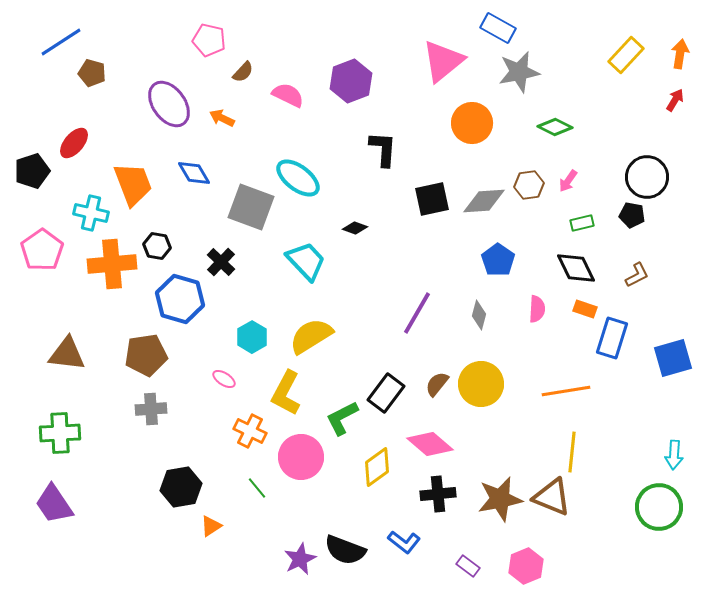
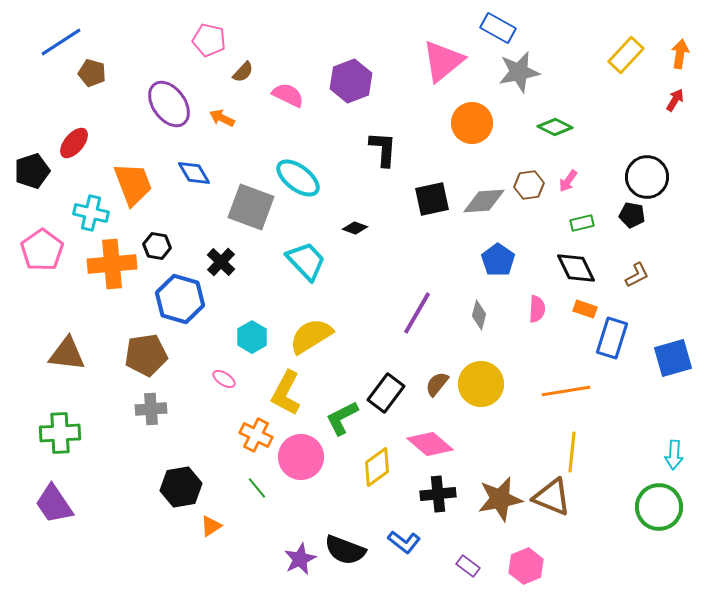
orange cross at (250, 431): moved 6 px right, 4 px down
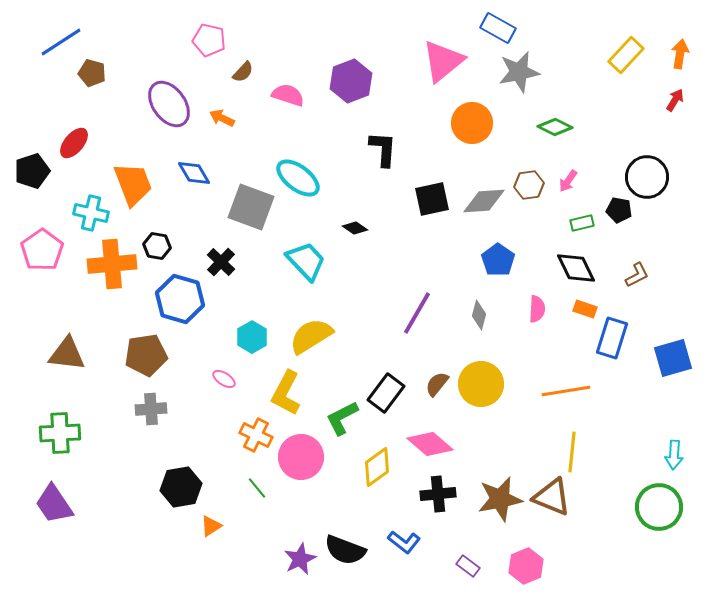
pink semicircle at (288, 95): rotated 8 degrees counterclockwise
black pentagon at (632, 215): moved 13 px left, 5 px up
black diamond at (355, 228): rotated 15 degrees clockwise
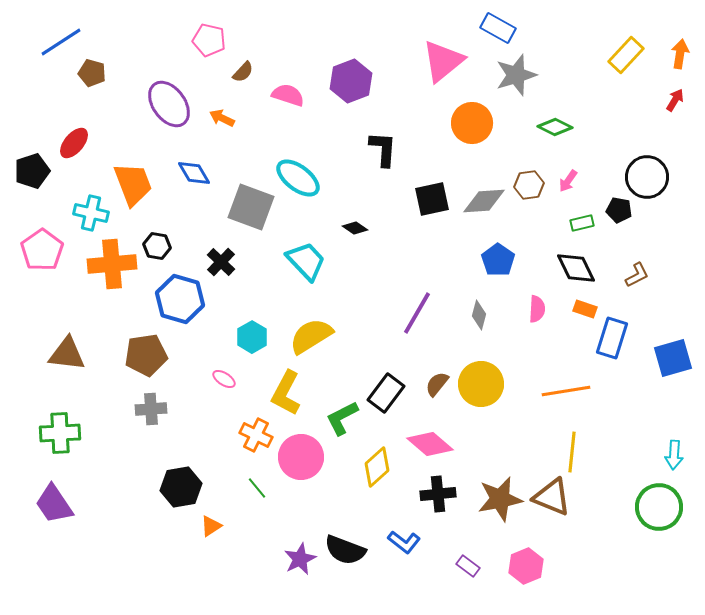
gray star at (519, 72): moved 3 px left, 3 px down; rotated 6 degrees counterclockwise
yellow diamond at (377, 467): rotated 6 degrees counterclockwise
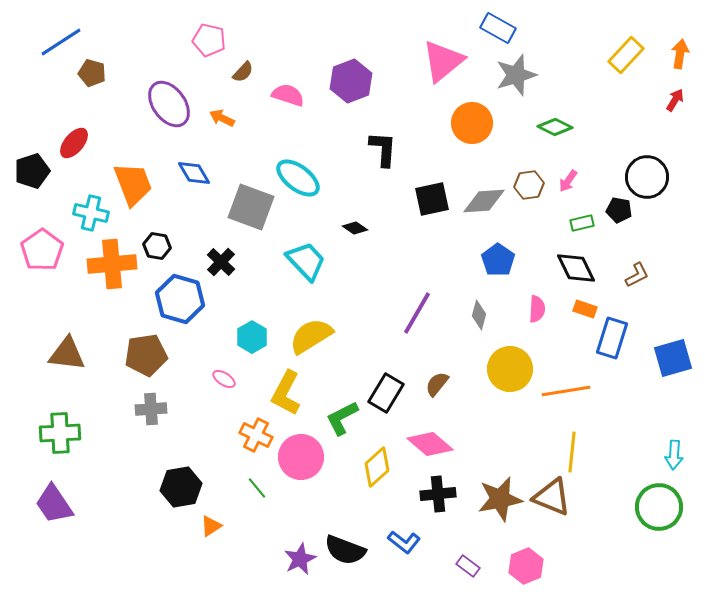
yellow circle at (481, 384): moved 29 px right, 15 px up
black rectangle at (386, 393): rotated 6 degrees counterclockwise
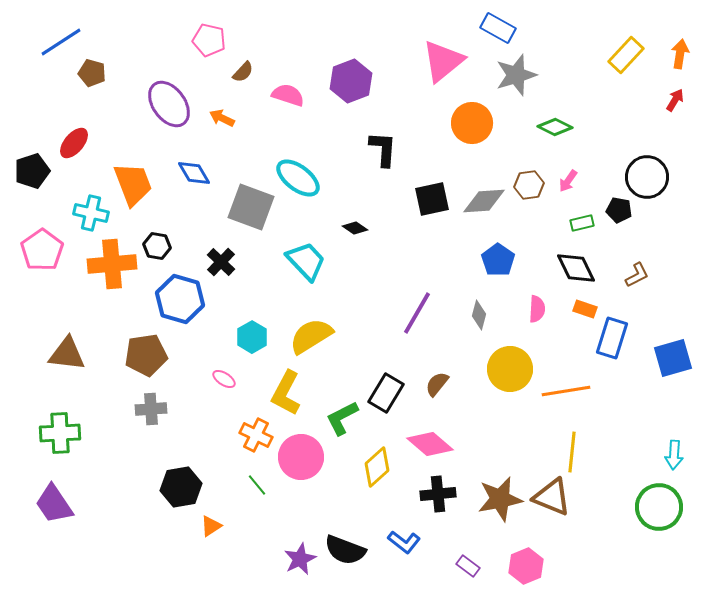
green line at (257, 488): moved 3 px up
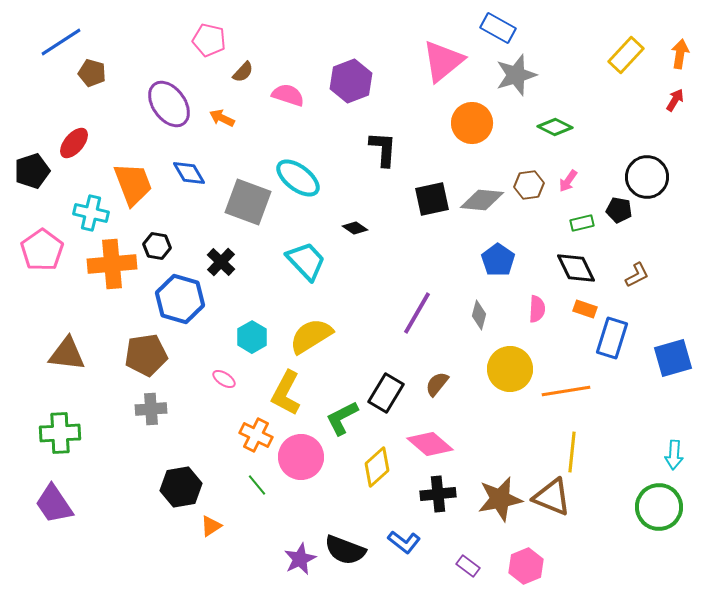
blue diamond at (194, 173): moved 5 px left
gray diamond at (484, 201): moved 2 px left, 1 px up; rotated 9 degrees clockwise
gray square at (251, 207): moved 3 px left, 5 px up
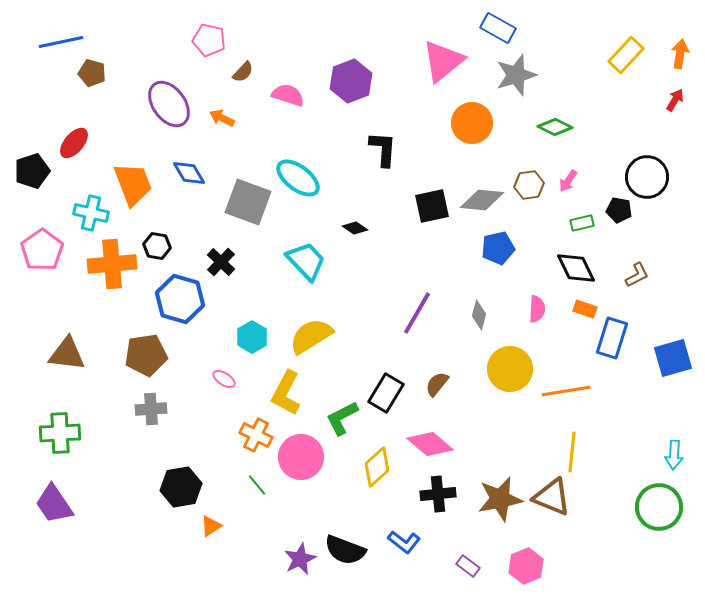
blue line at (61, 42): rotated 21 degrees clockwise
black square at (432, 199): moved 7 px down
blue pentagon at (498, 260): moved 12 px up; rotated 24 degrees clockwise
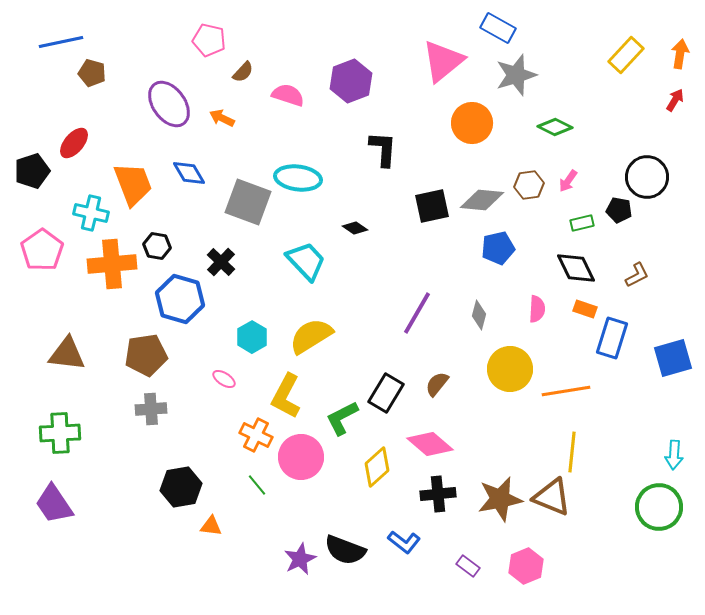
cyan ellipse at (298, 178): rotated 30 degrees counterclockwise
yellow L-shape at (286, 393): moved 3 px down
orange triangle at (211, 526): rotated 40 degrees clockwise
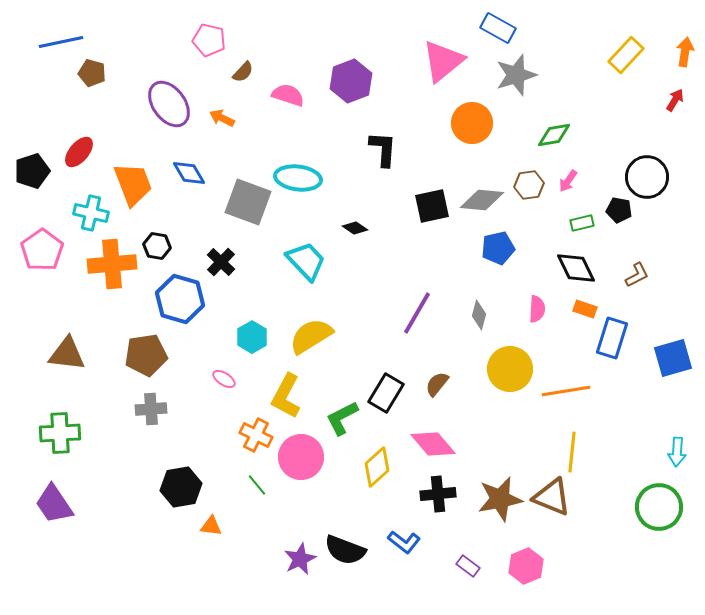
orange arrow at (680, 54): moved 5 px right, 2 px up
green diamond at (555, 127): moved 1 px left, 8 px down; rotated 36 degrees counterclockwise
red ellipse at (74, 143): moved 5 px right, 9 px down
pink diamond at (430, 444): moved 3 px right; rotated 9 degrees clockwise
cyan arrow at (674, 455): moved 3 px right, 3 px up
